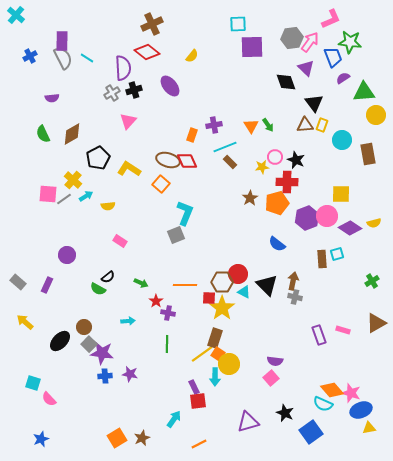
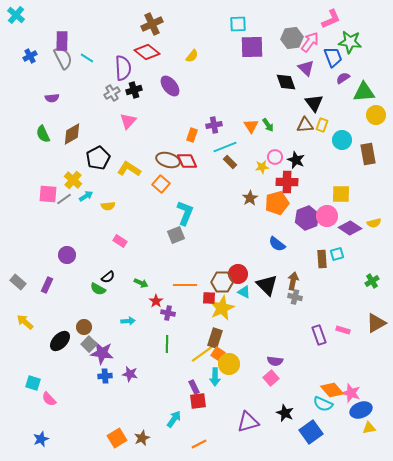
yellow star at (222, 308): rotated 10 degrees clockwise
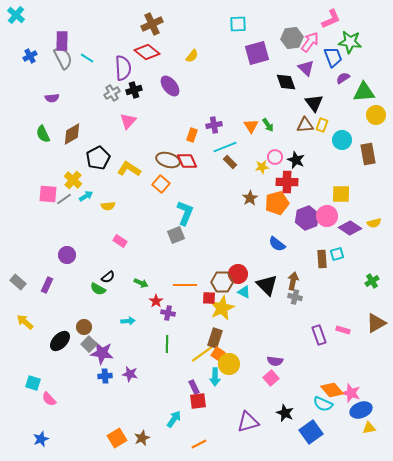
purple square at (252, 47): moved 5 px right, 6 px down; rotated 15 degrees counterclockwise
